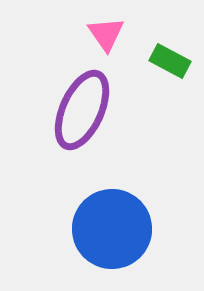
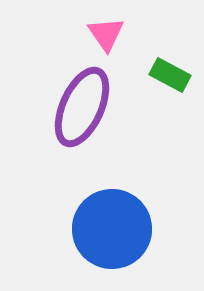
green rectangle: moved 14 px down
purple ellipse: moved 3 px up
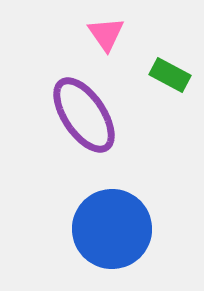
purple ellipse: moved 2 px right, 8 px down; rotated 58 degrees counterclockwise
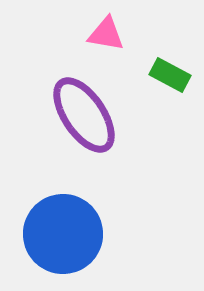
pink triangle: rotated 45 degrees counterclockwise
blue circle: moved 49 px left, 5 px down
